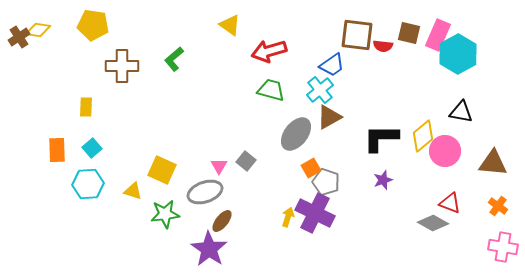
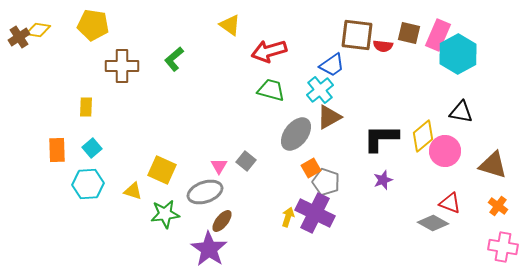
brown triangle at (493, 163): moved 2 px down; rotated 12 degrees clockwise
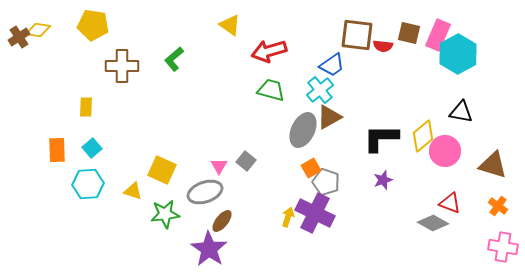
gray ellipse at (296, 134): moved 7 px right, 4 px up; rotated 12 degrees counterclockwise
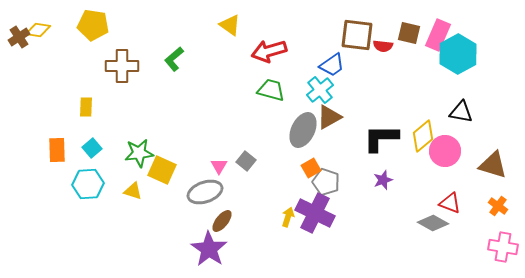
green star at (165, 214): moved 26 px left, 61 px up
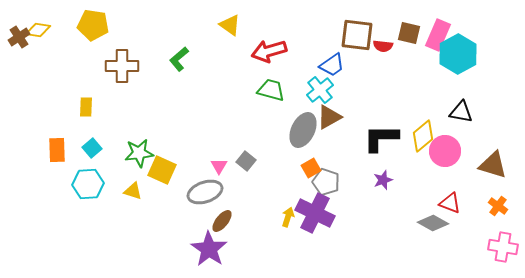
green L-shape at (174, 59): moved 5 px right
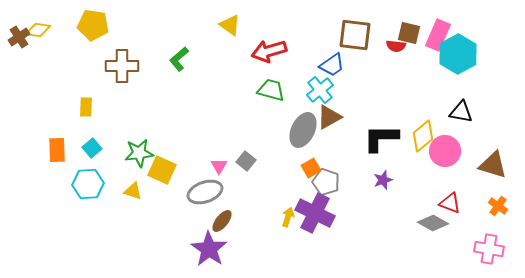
brown square at (357, 35): moved 2 px left
red semicircle at (383, 46): moved 13 px right
pink cross at (503, 247): moved 14 px left, 2 px down
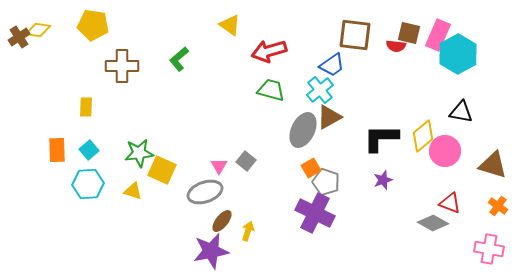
cyan square at (92, 148): moved 3 px left, 2 px down
yellow arrow at (288, 217): moved 40 px left, 14 px down
purple star at (209, 249): moved 2 px right, 2 px down; rotated 27 degrees clockwise
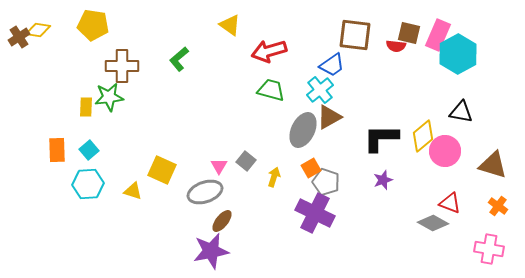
green star at (139, 153): moved 30 px left, 56 px up
yellow arrow at (248, 231): moved 26 px right, 54 px up
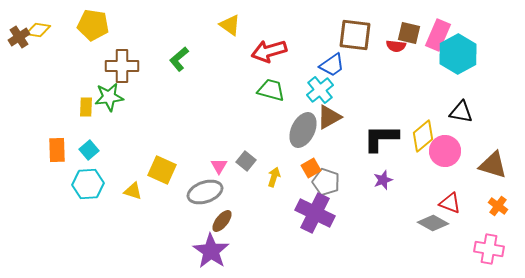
purple star at (211, 251): rotated 27 degrees counterclockwise
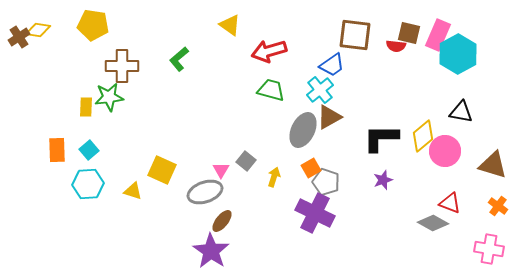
pink triangle at (219, 166): moved 2 px right, 4 px down
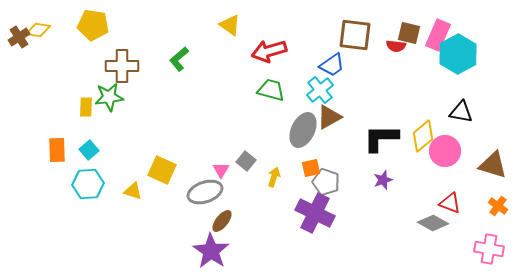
orange square at (311, 168): rotated 18 degrees clockwise
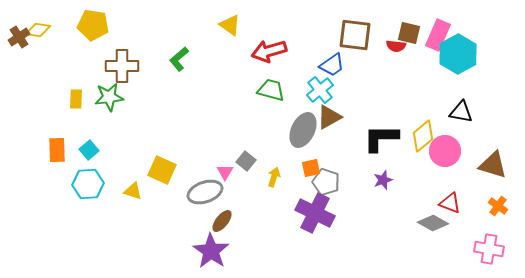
yellow rectangle at (86, 107): moved 10 px left, 8 px up
pink triangle at (221, 170): moved 4 px right, 2 px down
